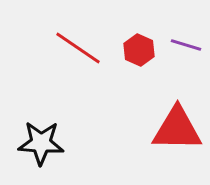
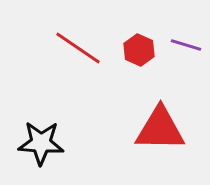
red triangle: moved 17 px left
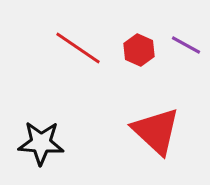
purple line: rotated 12 degrees clockwise
red triangle: moved 4 px left, 2 px down; rotated 42 degrees clockwise
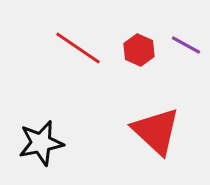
black star: rotated 15 degrees counterclockwise
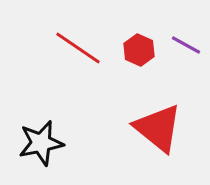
red triangle: moved 2 px right, 3 px up; rotated 4 degrees counterclockwise
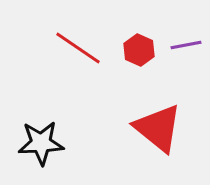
purple line: rotated 40 degrees counterclockwise
black star: rotated 9 degrees clockwise
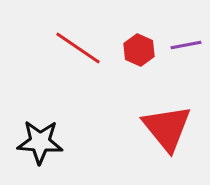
red triangle: moved 9 px right; rotated 12 degrees clockwise
black star: moved 1 px left, 1 px up; rotated 6 degrees clockwise
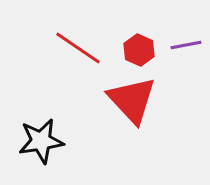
red triangle: moved 35 px left, 28 px up; rotated 4 degrees counterclockwise
black star: moved 1 px right, 1 px up; rotated 12 degrees counterclockwise
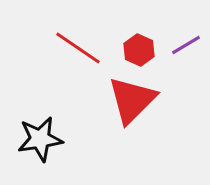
purple line: rotated 20 degrees counterclockwise
red triangle: rotated 28 degrees clockwise
black star: moved 1 px left, 2 px up
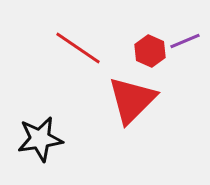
purple line: moved 1 px left, 4 px up; rotated 8 degrees clockwise
red hexagon: moved 11 px right, 1 px down
